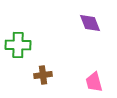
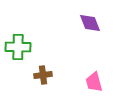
green cross: moved 2 px down
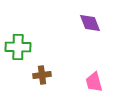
brown cross: moved 1 px left
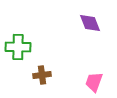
pink trapezoid: rotated 35 degrees clockwise
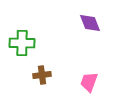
green cross: moved 4 px right, 4 px up
pink trapezoid: moved 5 px left
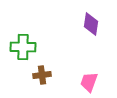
purple diamond: moved 1 px right, 1 px down; rotated 30 degrees clockwise
green cross: moved 1 px right, 4 px down
